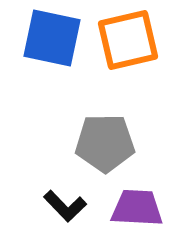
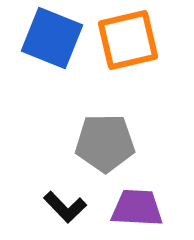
blue square: rotated 10 degrees clockwise
black L-shape: moved 1 px down
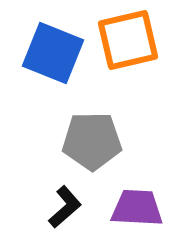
blue square: moved 1 px right, 15 px down
gray pentagon: moved 13 px left, 2 px up
black L-shape: rotated 87 degrees counterclockwise
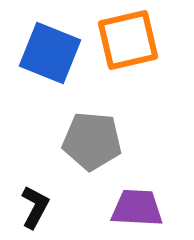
blue square: moved 3 px left
gray pentagon: rotated 6 degrees clockwise
black L-shape: moved 30 px left; rotated 21 degrees counterclockwise
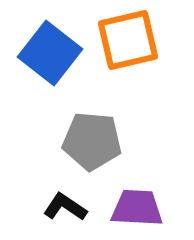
blue square: rotated 16 degrees clockwise
black L-shape: moved 30 px right; rotated 84 degrees counterclockwise
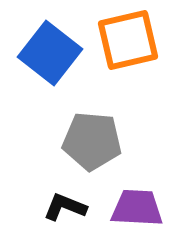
black L-shape: rotated 12 degrees counterclockwise
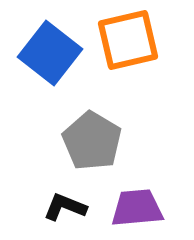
gray pentagon: rotated 26 degrees clockwise
purple trapezoid: rotated 8 degrees counterclockwise
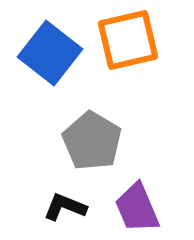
purple trapezoid: rotated 108 degrees counterclockwise
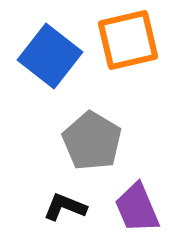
blue square: moved 3 px down
